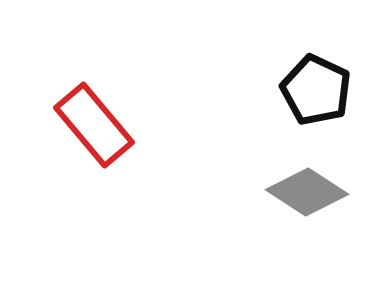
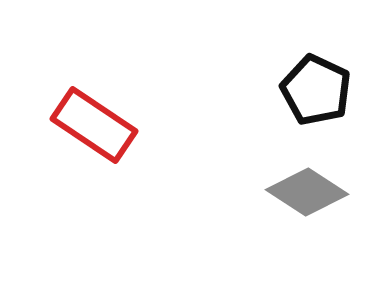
red rectangle: rotated 16 degrees counterclockwise
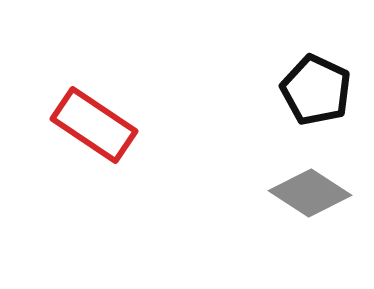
gray diamond: moved 3 px right, 1 px down
